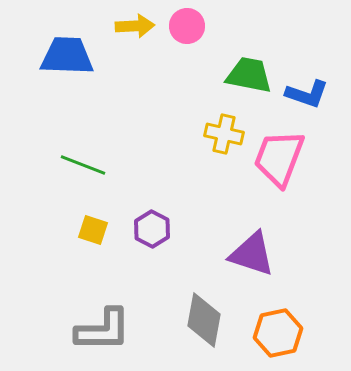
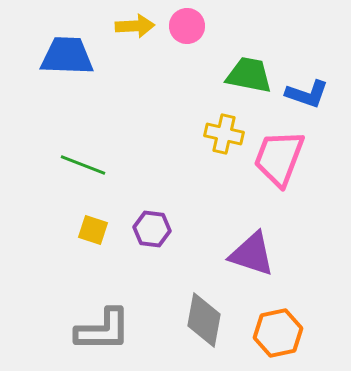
purple hexagon: rotated 21 degrees counterclockwise
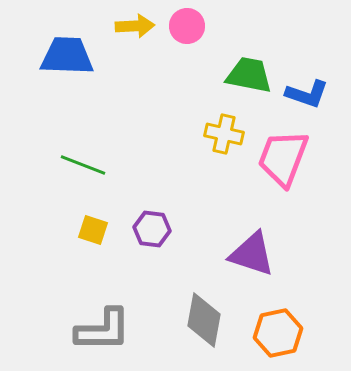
pink trapezoid: moved 4 px right
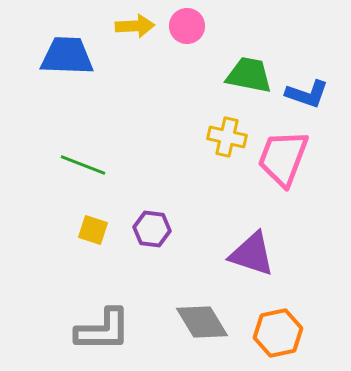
yellow cross: moved 3 px right, 3 px down
gray diamond: moved 2 px left, 2 px down; rotated 42 degrees counterclockwise
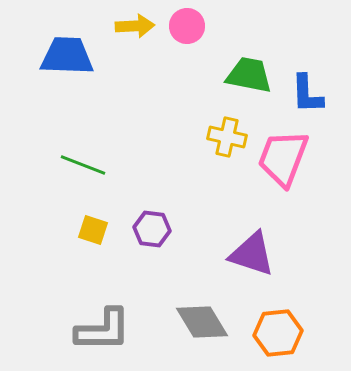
blue L-shape: rotated 69 degrees clockwise
orange hexagon: rotated 6 degrees clockwise
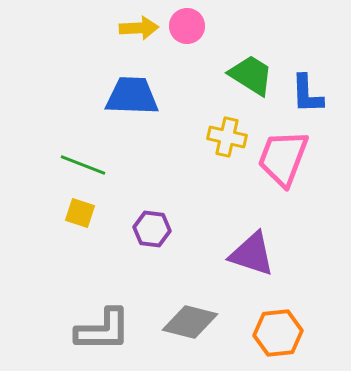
yellow arrow: moved 4 px right, 2 px down
blue trapezoid: moved 65 px right, 40 px down
green trapezoid: moved 2 px right; rotated 21 degrees clockwise
yellow square: moved 13 px left, 17 px up
gray diamond: moved 12 px left; rotated 44 degrees counterclockwise
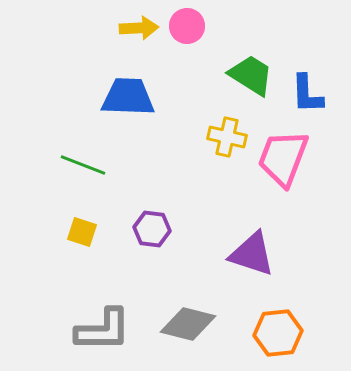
blue trapezoid: moved 4 px left, 1 px down
yellow square: moved 2 px right, 19 px down
gray diamond: moved 2 px left, 2 px down
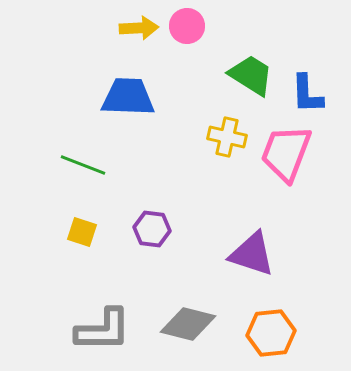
pink trapezoid: moved 3 px right, 5 px up
orange hexagon: moved 7 px left
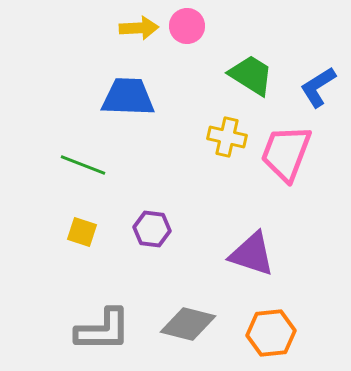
blue L-shape: moved 11 px right, 7 px up; rotated 60 degrees clockwise
